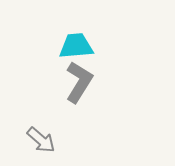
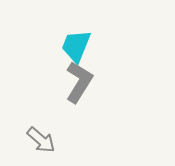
cyan trapezoid: rotated 63 degrees counterclockwise
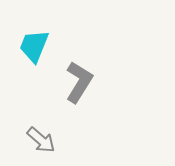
cyan trapezoid: moved 42 px left
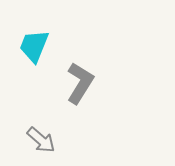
gray L-shape: moved 1 px right, 1 px down
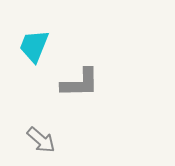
gray L-shape: rotated 57 degrees clockwise
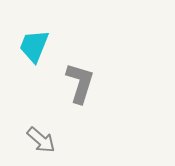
gray L-shape: rotated 72 degrees counterclockwise
